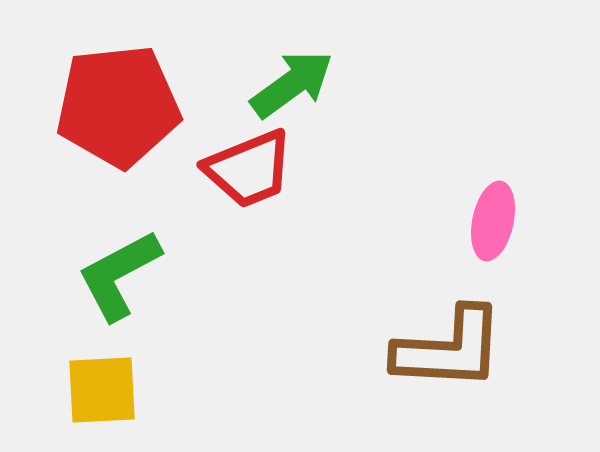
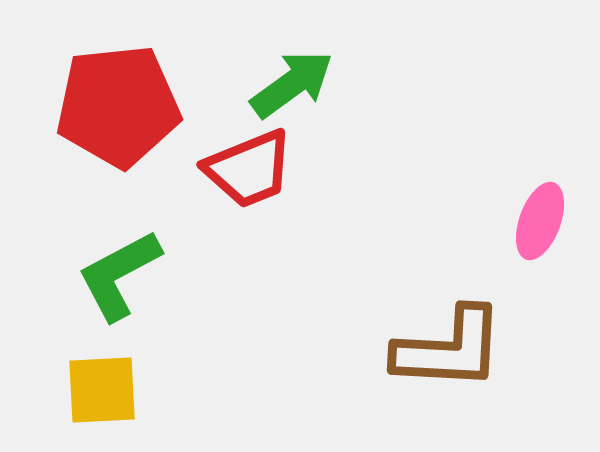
pink ellipse: moved 47 px right; rotated 8 degrees clockwise
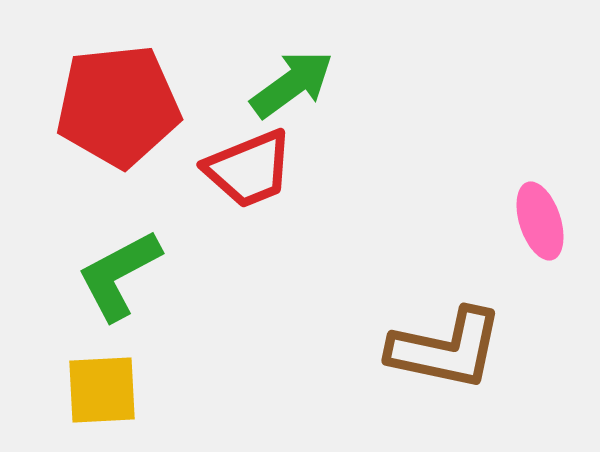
pink ellipse: rotated 38 degrees counterclockwise
brown L-shape: moved 3 px left; rotated 9 degrees clockwise
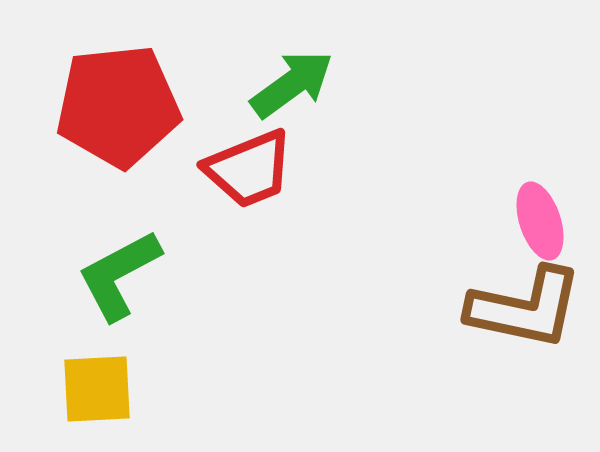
brown L-shape: moved 79 px right, 41 px up
yellow square: moved 5 px left, 1 px up
